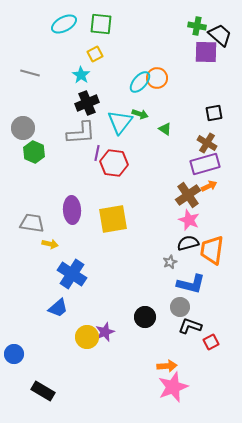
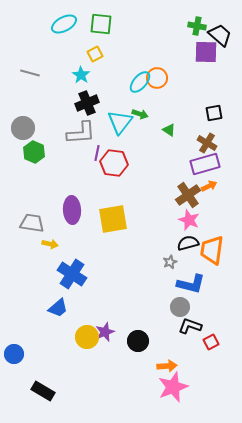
green triangle at (165, 129): moved 4 px right, 1 px down
black circle at (145, 317): moved 7 px left, 24 px down
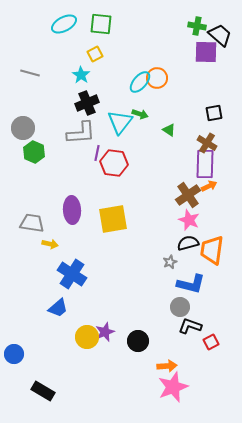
purple rectangle at (205, 164): rotated 72 degrees counterclockwise
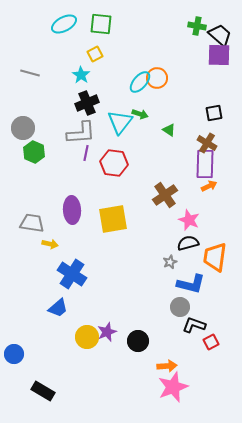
purple square at (206, 52): moved 13 px right, 3 px down
purple line at (97, 153): moved 11 px left
brown cross at (188, 195): moved 23 px left
orange trapezoid at (212, 250): moved 3 px right, 7 px down
black L-shape at (190, 326): moved 4 px right, 1 px up
purple star at (105, 332): moved 2 px right
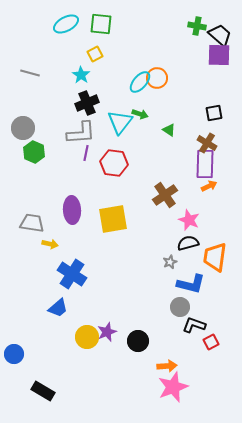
cyan ellipse at (64, 24): moved 2 px right
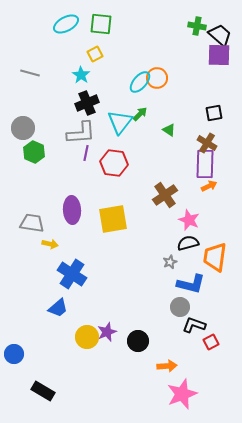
green arrow at (140, 114): rotated 63 degrees counterclockwise
pink star at (173, 387): moved 9 px right, 7 px down
